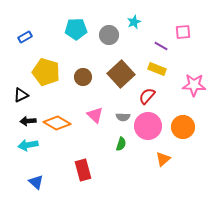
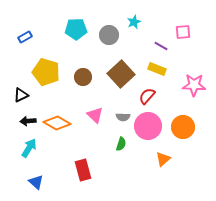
cyan arrow: moved 1 px right, 3 px down; rotated 132 degrees clockwise
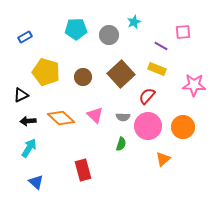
orange diamond: moved 4 px right, 5 px up; rotated 12 degrees clockwise
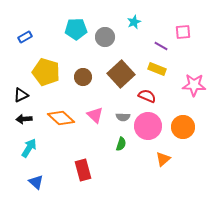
gray circle: moved 4 px left, 2 px down
red semicircle: rotated 72 degrees clockwise
black arrow: moved 4 px left, 2 px up
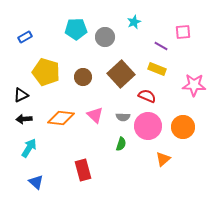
orange diamond: rotated 36 degrees counterclockwise
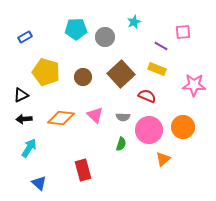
pink circle: moved 1 px right, 4 px down
blue triangle: moved 3 px right, 1 px down
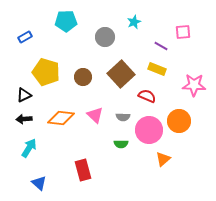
cyan pentagon: moved 10 px left, 8 px up
black triangle: moved 3 px right
orange circle: moved 4 px left, 6 px up
green semicircle: rotated 72 degrees clockwise
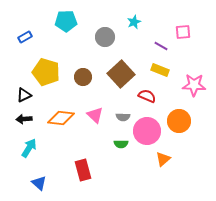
yellow rectangle: moved 3 px right, 1 px down
pink circle: moved 2 px left, 1 px down
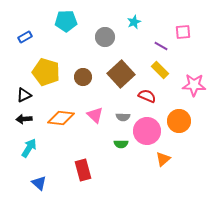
yellow rectangle: rotated 24 degrees clockwise
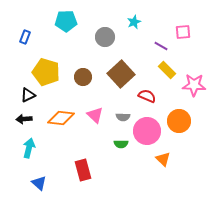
blue rectangle: rotated 40 degrees counterclockwise
yellow rectangle: moved 7 px right
black triangle: moved 4 px right
cyan arrow: rotated 18 degrees counterclockwise
orange triangle: rotated 35 degrees counterclockwise
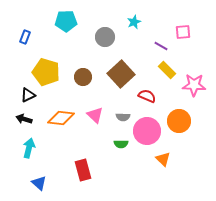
black arrow: rotated 21 degrees clockwise
